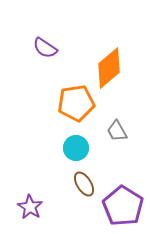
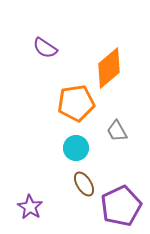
purple pentagon: moved 2 px left; rotated 15 degrees clockwise
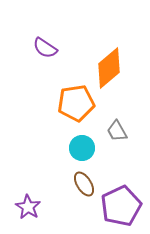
cyan circle: moved 6 px right
purple star: moved 2 px left
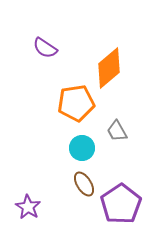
purple pentagon: moved 2 px up; rotated 9 degrees counterclockwise
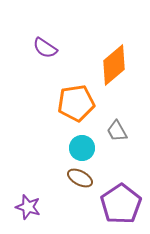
orange diamond: moved 5 px right, 3 px up
brown ellipse: moved 4 px left, 6 px up; rotated 30 degrees counterclockwise
purple star: rotated 15 degrees counterclockwise
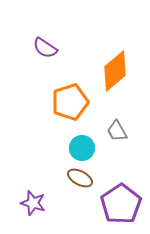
orange diamond: moved 1 px right, 6 px down
orange pentagon: moved 6 px left, 1 px up; rotated 9 degrees counterclockwise
purple star: moved 5 px right, 4 px up
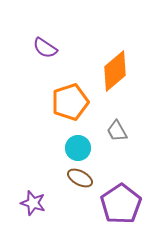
cyan circle: moved 4 px left
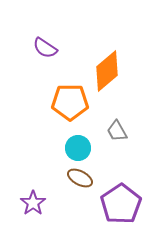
orange diamond: moved 8 px left
orange pentagon: rotated 18 degrees clockwise
purple star: rotated 20 degrees clockwise
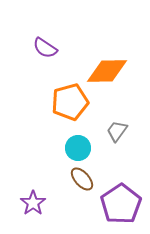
orange diamond: rotated 39 degrees clockwise
orange pentagon: rotated 15 degrees counterclockwise
gray trapezoid: rotated 65 degrees clockwise
brown ellipse: moved 2 px right, 1 px down; rotated 20 degrees clockwise
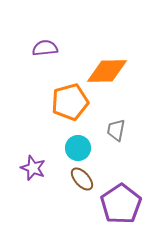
purple semicircle: rotated 140 degrees clockwise
gray trapezoid: moved 1 px left, 1 px up; rotated 25 degrees counterclockwise
purple star: moved 35 px up; rotated 15 degrees counterclockwise
